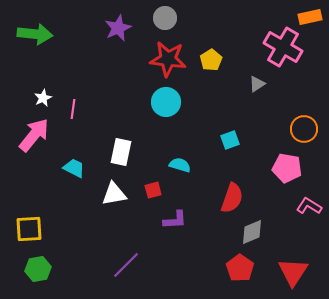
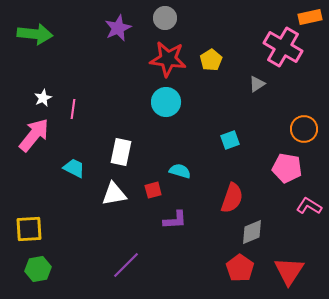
cyan semicircle: moved 6 px down
red triangle: moved 4 px left, 1 px up
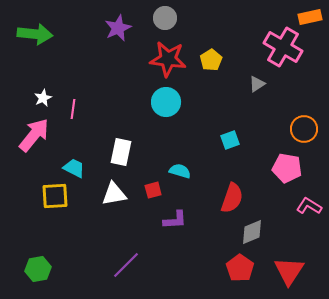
yellow square: moved 26 px right, 33 px up
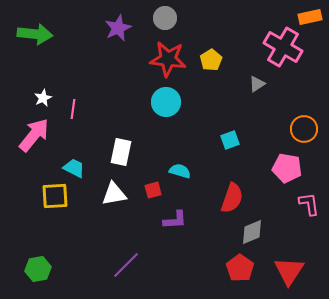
pink L-shape: moved 2 px up; rotated 50 degrees clockwise
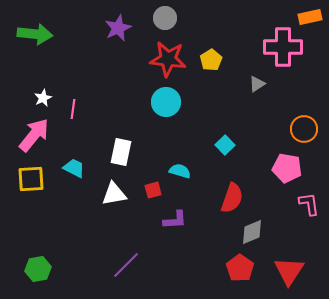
pink cross: rotated 30 degrees counterclockwise
cyan square: moved 5 px left, 5 px down; rotated 24 degrees counterclockwise
yellow square: moved 24 px left, 17 px up
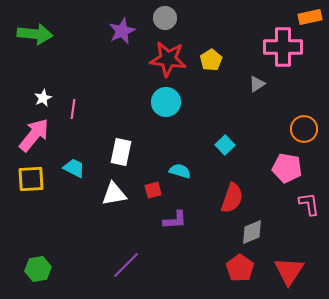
purple star: moved 4 px right, 3 px down
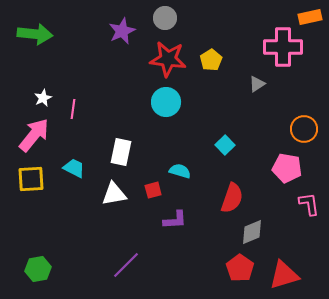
red triangle: moved 5 px left, 4 px down; rotated 40 degrees clockwise
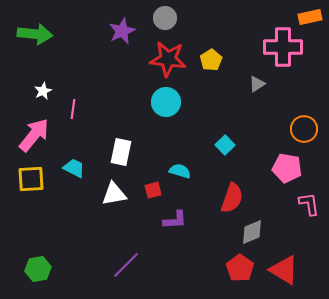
white star: moved 7 px up
red triangle: moved 5 px up; rotated 48 degrees clockwise
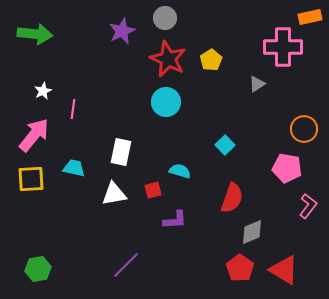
red star: rotated 18 degrees clockwise
cyan trapezoid: rotated 15 degrees counterclockwise
pink L-shape: moved 1 px left, 2 px down; rotated 45 degrees clockwise
